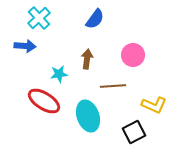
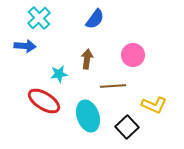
black square: moved 7 px left, 5 px up; rotated 15 degrees counterclockwise
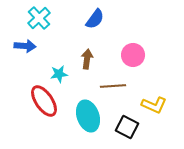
red ellipse: rotated 24 degrees clockwise
black square: rotated 20 degrees counterclockwise
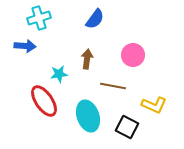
cyan cross: rotated 25 degrees clockwise
brown line: rotated 15 degrees clockwise
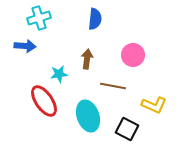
blue semicircle: rotated 30 degrees counterclockwise
black square: moved 2 px down
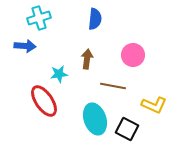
cyan ellipse: moved 7 px right, 3 px down
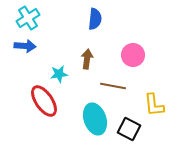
cyan cross: moved 11 px left; rotated 15 degrees counterclockwise
yellow L-shape: rotated 60 degrees clockwise
black square: moved 2 px right
